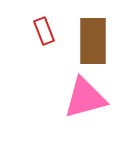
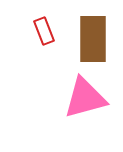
brown rectangle: moved 2 px up
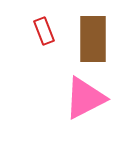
pink triangle: rotated 12 degrees counterclockwise
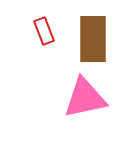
pink triangle: rotated 15 degrees clockwise
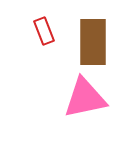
brown rectangle: moved 3 px down
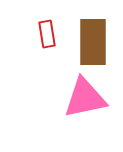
red rectangle: moved 3 px right, 3 px down; rotated 12 degrees clockwise
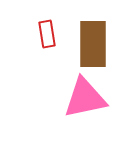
brown rectangle: moved 2 px down
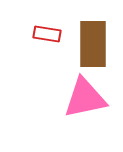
red rectangle: rotated 72 degrees counterclockwise
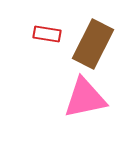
brown rectangle: rotated 27 degrees clockwise
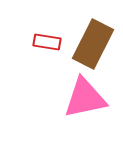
red rectangle: moved 8 px down
